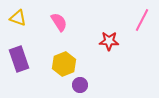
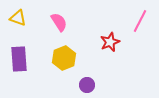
pink line: moved 2 px left, 1 px down
red star: moved 1 px right, 1 px down; rotated 24 degrees counterclockwise
purple rectangle: rotated 15 degrees clockwise
yellow hexagon: moved 6 px up
purple circle: moved 7 px right
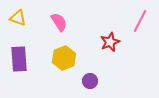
purple circle: moved 3 px right, 4 px up
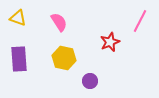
yellow hexagon: rotated 25 degrees counterclockwise
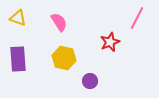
pink line: moved 3 px left, 3 px up
purple rectangle: moved 1 px left
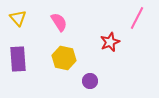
yellow triangle: rotated 30 degrees clockwise
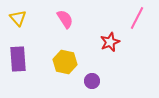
pink semicircle: moved 6 px right, 3 px up
yellow hexagon: moved 1 px right, 4 px down
purple circle: moved 2 px right
